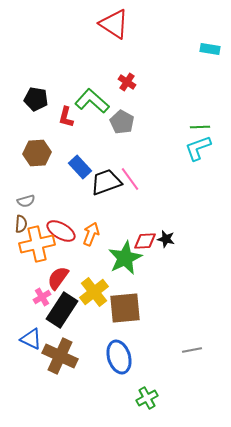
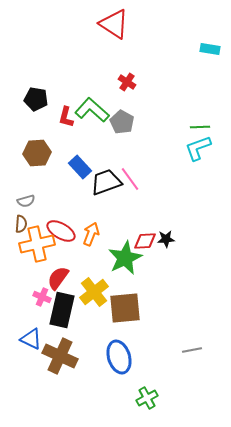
green L-shape: moved 9 px down
black star: rotated 18 degrees counterclockwise
pink cross: rotated 36 degrees counterclockwise
black rectangle: rotated 20 degrees counterclockwise
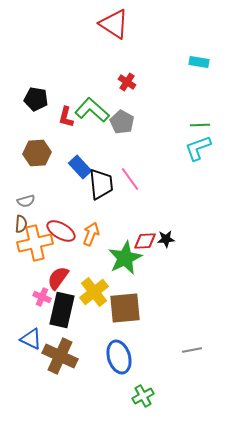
cyan rectangle: moved 11 px left, 13 px down
green line: moved 2 px up
black trapezoid: moved 5 px left, 2 px down; rotated 104 degrees clockwise
orange cross: moved 2 px left, 1 px up
green cross: moved 4 px left, 2 px up
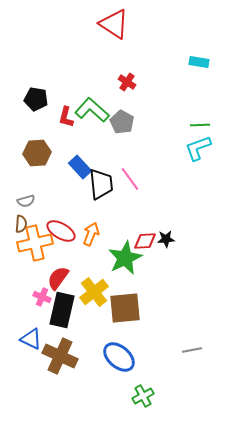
blue ellipse: rotated 32 degrees counterclockwise
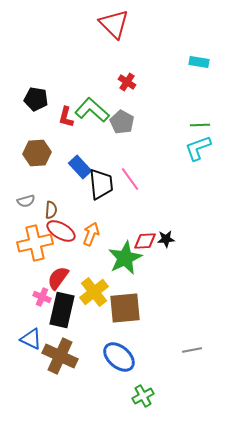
red triangle: rotated 12 degrees clockwise
brown semicircle: moved 30 px right, 14 px up
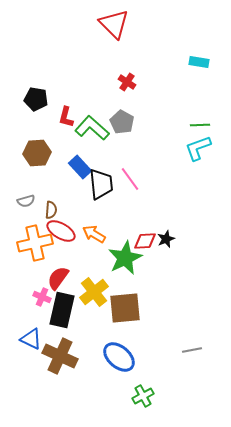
green L-shape: moved 18 px down
orange arrow: moved 3 px right; rotated 80 degrees counterclockwise
black star: rotated 18 degrees counterclockwise
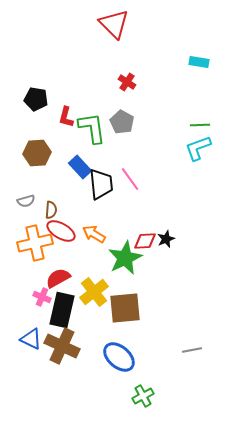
green L-shape: rotated 40 degrees clockwise
red semicircle: rotated 25 degrees clockwise
brown cross: moved 2 px right, 10 px up
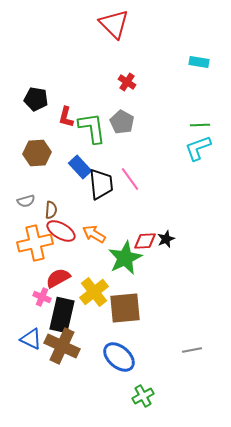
black rectangle: moved 5 px down
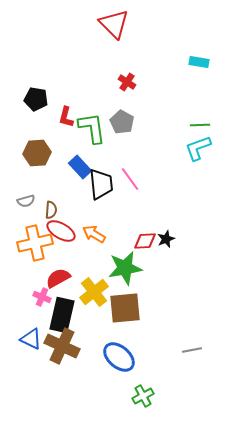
green star: moved 10 px down; rotated 16 degrees clockwise
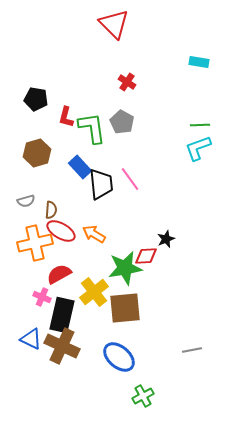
brown hexagon: rotated 12 degrees counterclockwise
red diamond: moved 1 px right, 15 px down
red semicircle: moved 1 px right, 4 px up
